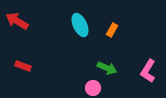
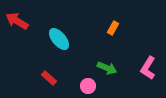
cyan ellipse: moved 21 px left, 14 px down; rotated 15 degrees counterclockwise
orange rectangle: moved 1 px right, 2 px up
red rectangle: moved 26 px right, 12 px down; rotated 21 degrees clockwise
pink L-shape: moved 3 px up
pink circle: moved 5 px left, 2 px up
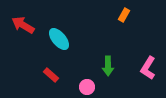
red arrow: moved 6 px right, 4 px down
orange rectangle: moved 11 px right, 13 px up
green arrow: moved 1 px right, 2 px up; rotated 66 degrees clockwise
red rectangle: moved 2 px right, 3 px up
pink circle: moved 1 px left, 1 px down
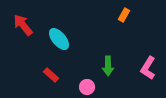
red arrow: rotated 20 degrees clockwise
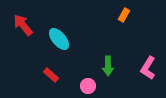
pink circle: moved 1 px right, 1 px up
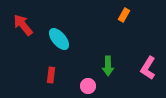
red rectangle: rotated 56 degrees clockwise
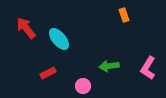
orange rectangle: rotated 48 degrees counterclockwise
red arrow: moved 3 px right, 3 px down
green arrow: moved 1 px right; rotated 84 degrees clockwise
red rectangle: moved 3 px left, 2 px up; rotated 56 degrees clockwise
pink circle: moved 5 px left
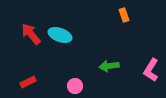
red arrow: moved 5 px right, 6 px down
cyan ellipse: moved 1 px right, 4 px up; rotated 30 degrees counterclockwise
pink L-shape: moved 3 px right, 2 px down
red rectangle: moved 20 px left, 9 px down
pink circle: moved 8 px left
